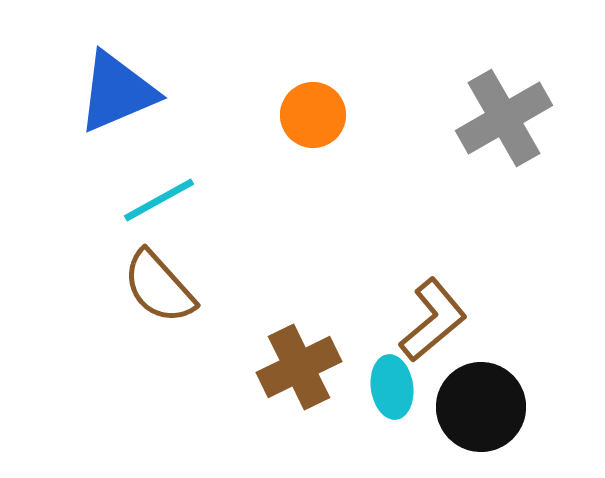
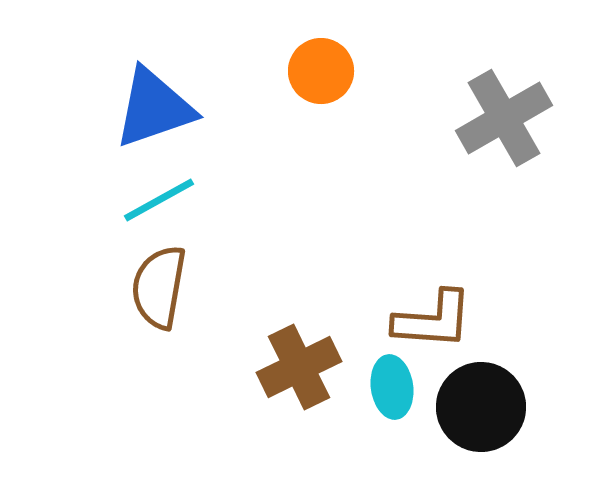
blue triangle: moved 37 px right, 16 px down; rotated 4 degrees clockwise
orange circle: moved 8 px right, 44 px up
brown semicircle: rotated 52 degrees clockwise
brown L-shape: rotated 44 degrees clockwise
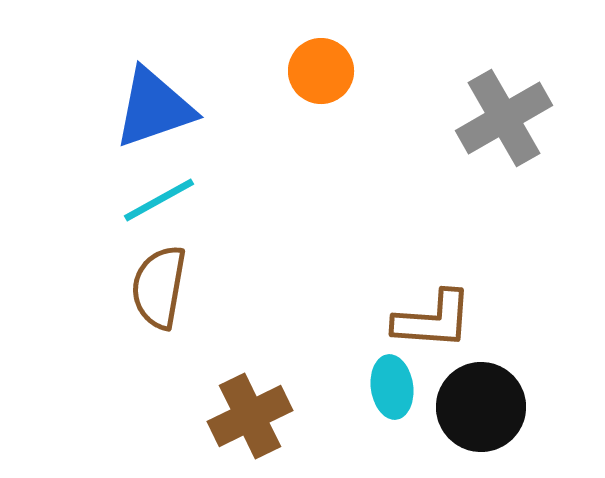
brown cross: moved 49 px left, 49 px down
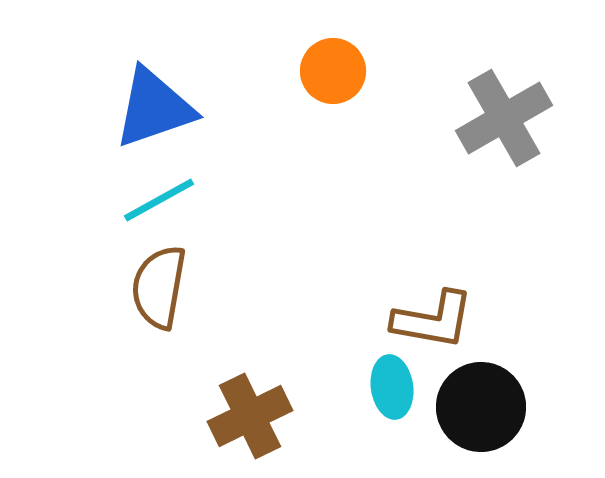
orange circle: moved 12 px right
brown L-shape: rotated 6 degrees clockwise
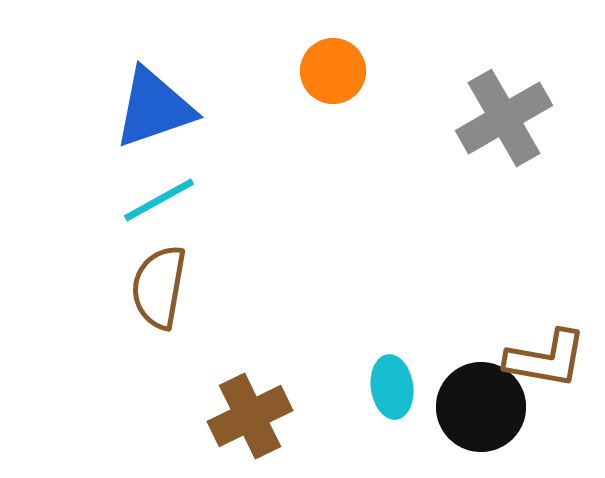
brown L-shape: moved 113 px right, 39 px down
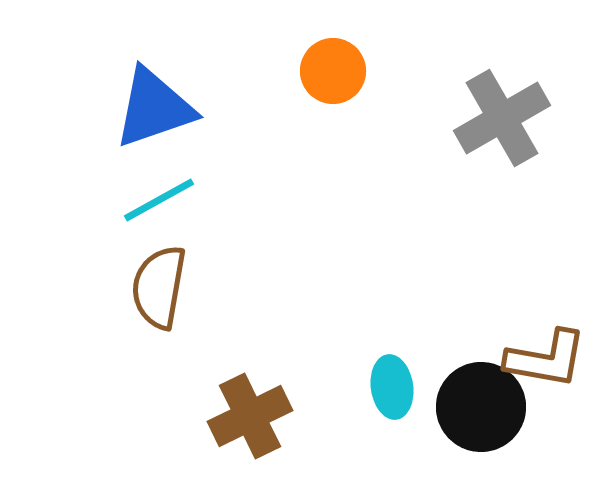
gray cross: moved 2 px left
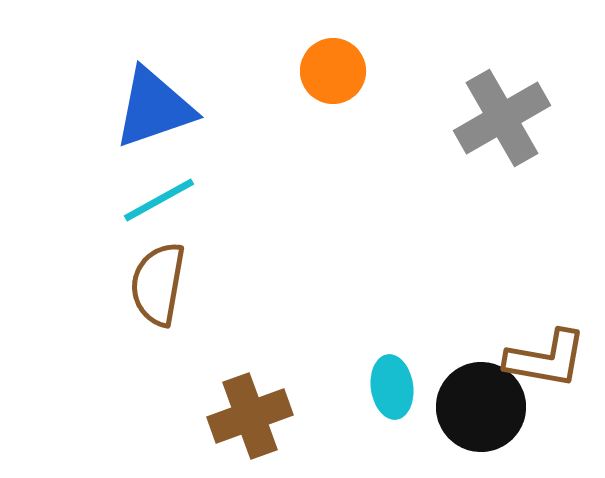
brown semicircle: moved 1 px left, 3 px up
brown cross: rotated 6 degrees clockwise
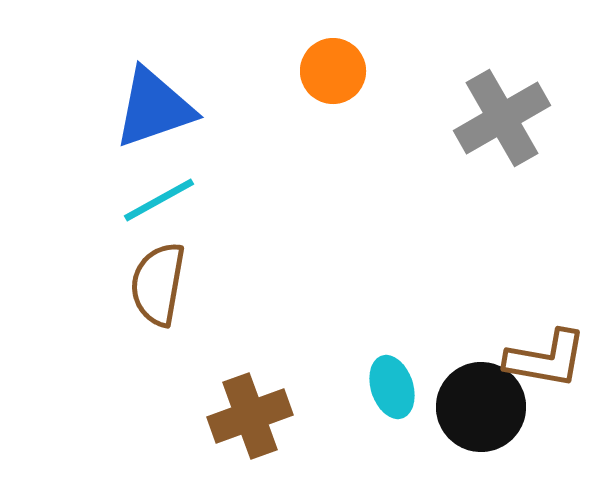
cyan ellipse: rotated 10 degrees counterclockwise
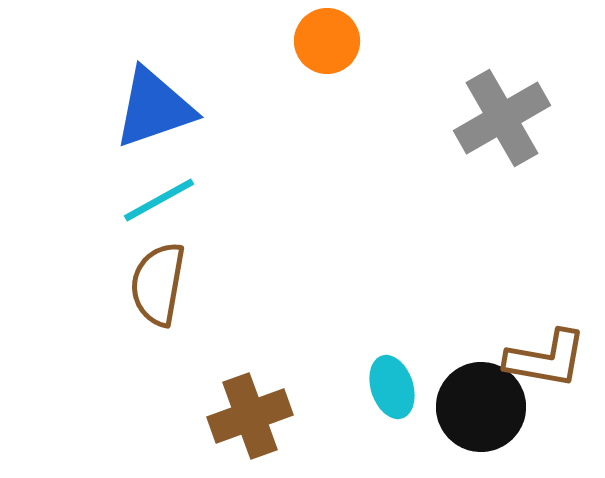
orange circle: moved 6 px left, 30 px up
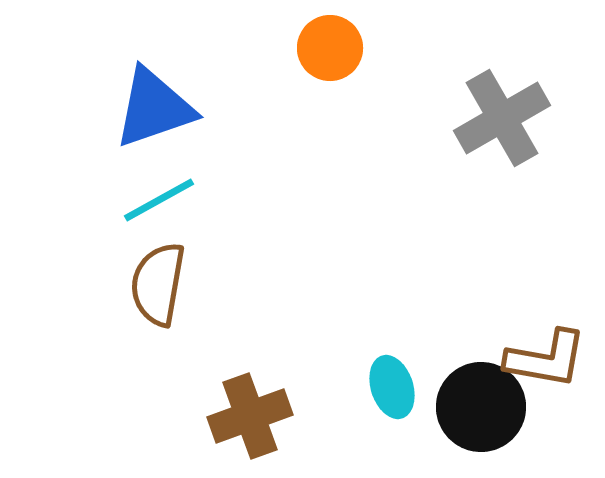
orange circle: moved 3 px right, 7 px down
